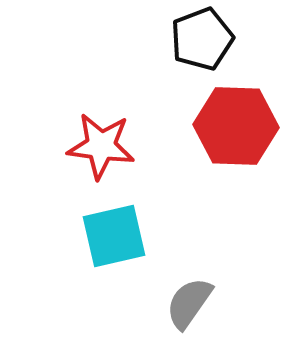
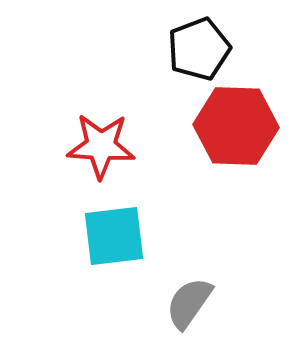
black pentagon: moved 3 px left, 10 px down
red star: rotated 4 degrees counterclockwise
cyan square: rotated 6 degrees clockwise
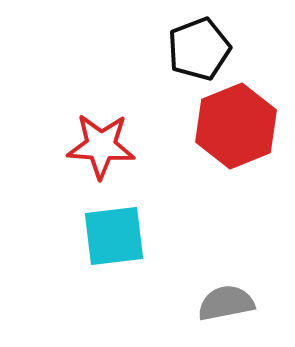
red hexagon: rotated 24 degrees counterclockwise
gray semicircle: moved 37 px right; rotated 44 degrees clockwise
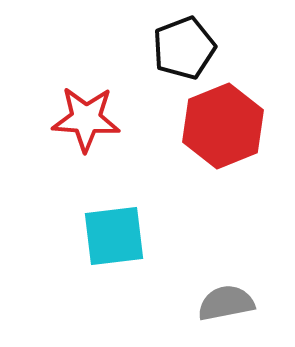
black pentagon: moved 15 px left, 1 px up
red hexagon: moved 13 px left
red star: moved 15 px left, 27 px up
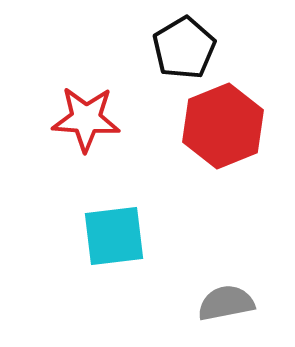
black pentagon: rotated 10 degrees counterclockwise
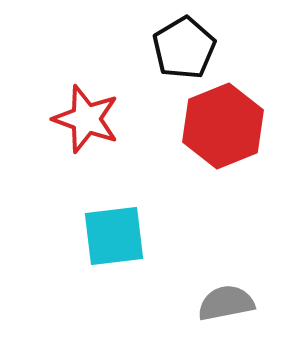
red star: rotated 16 degrees clockwise
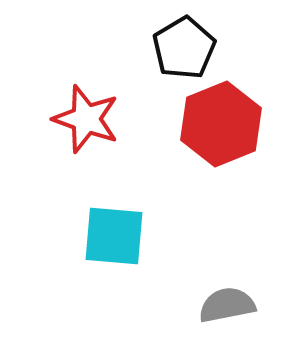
red hexagon: moved 2 px left, 2 px up
cyan square: rotated 12 degrees clockwise
gray semicircle: moved 1 px right, 2 px down
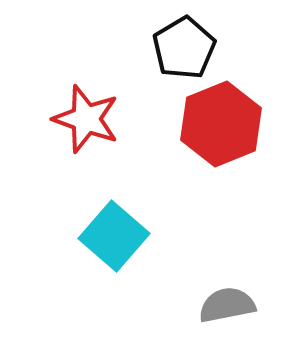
cyan square: rotated 36 degrees clockwise
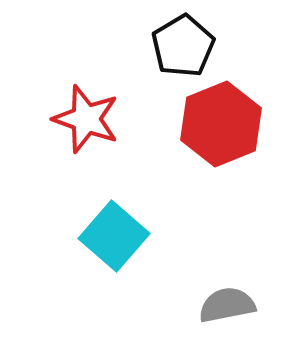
black pentagon: moved 1 px left, 2 px up
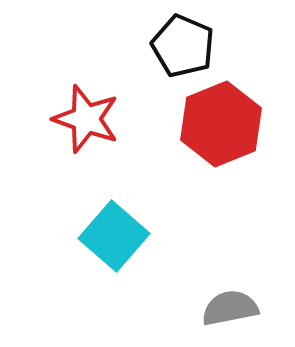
black pentagon: rotated 18 degrees counterclockwise
gray semicircle: moved 3 px right, 3 px down
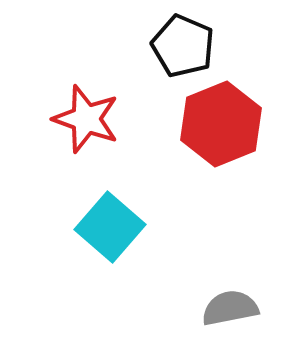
cyan square: moved 4 px left, 9 px up
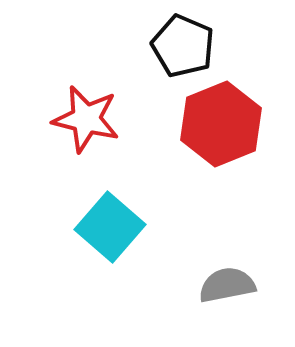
red star: rotated 6 degrees counterclockwise
gray semicircle: moved 3 px left, 23 px up
